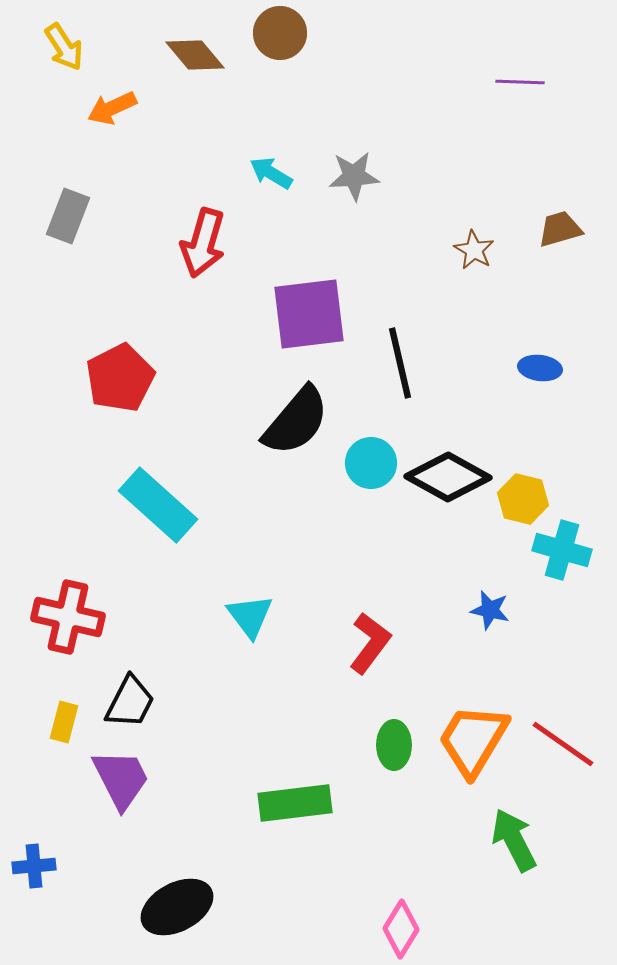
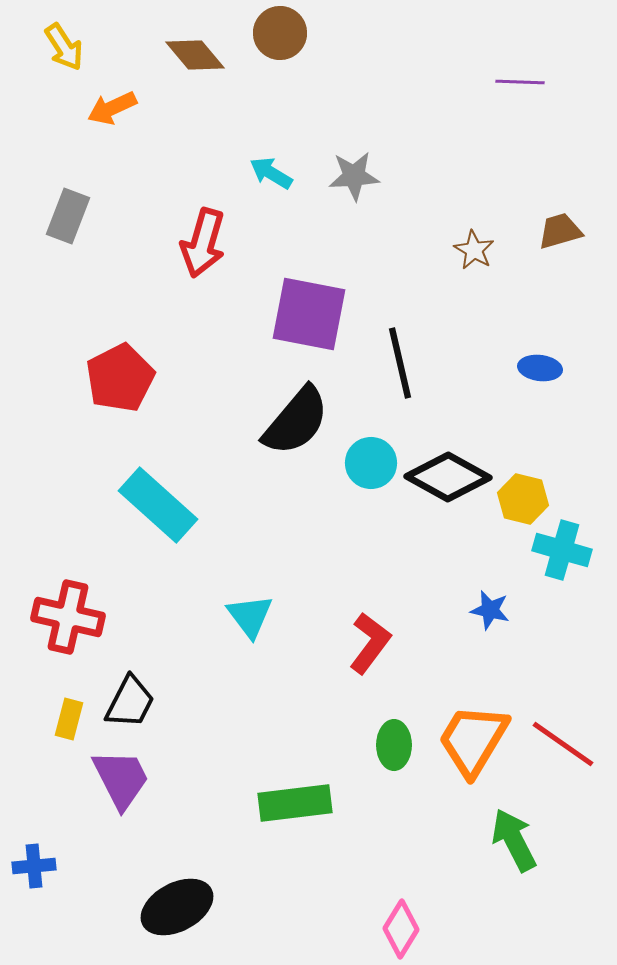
brown trapezoid: moved 2 px down
purple square: rotated 18 degrees clockwise
yellow rectangle: moved 5 px right, 3 px up
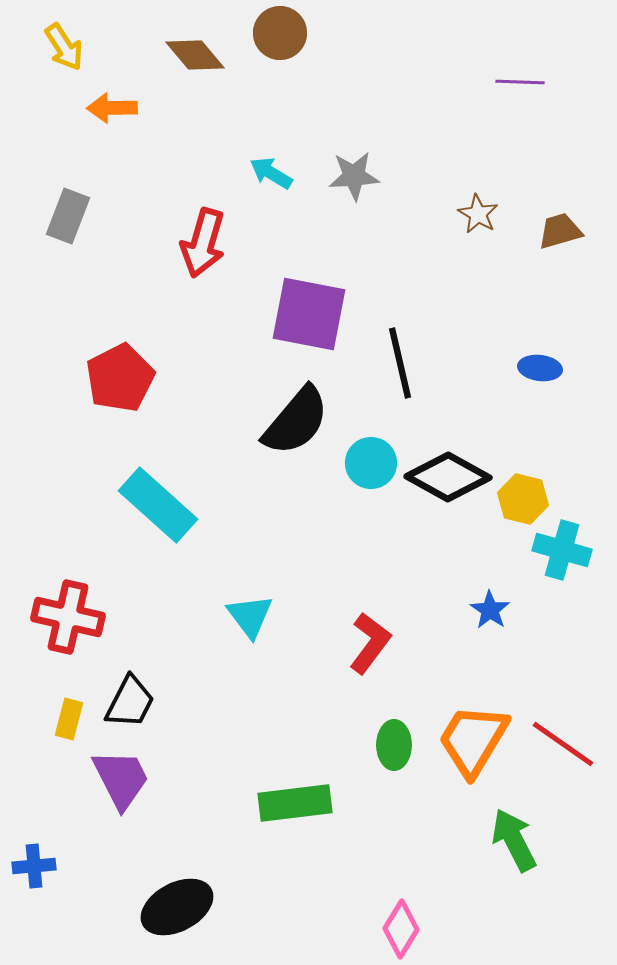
orange arrow: rotated 24 degrees clockwise
brown star: moved 4 px right, 36 px up
blue star: rotated 21 degrees clockwise
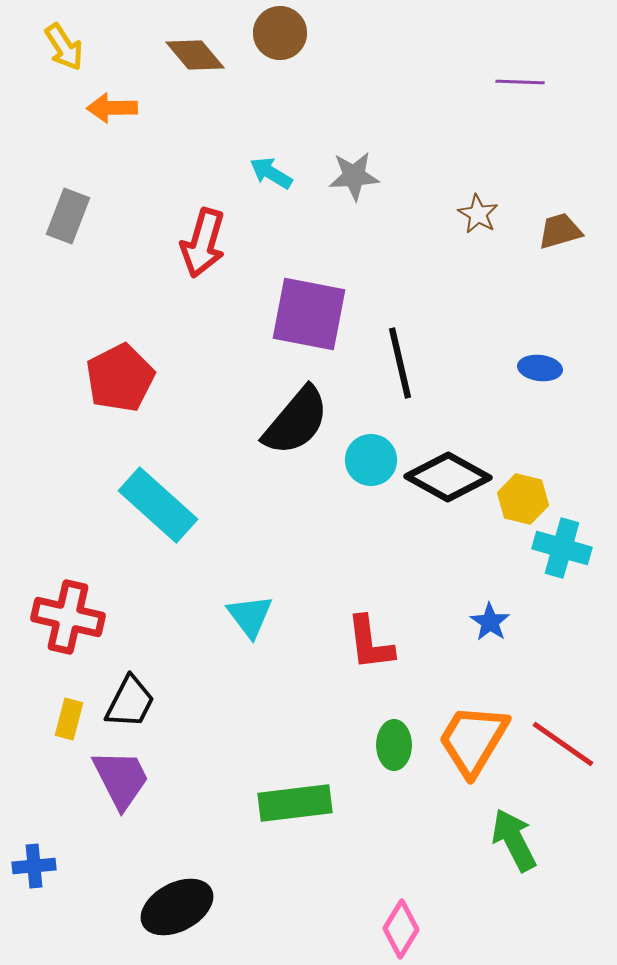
cyan circle: moved 3 px up
cyan cross: moved 2 px up
blue star: moved 12 px down
red L-shape: rotated 136 degrees clockwise
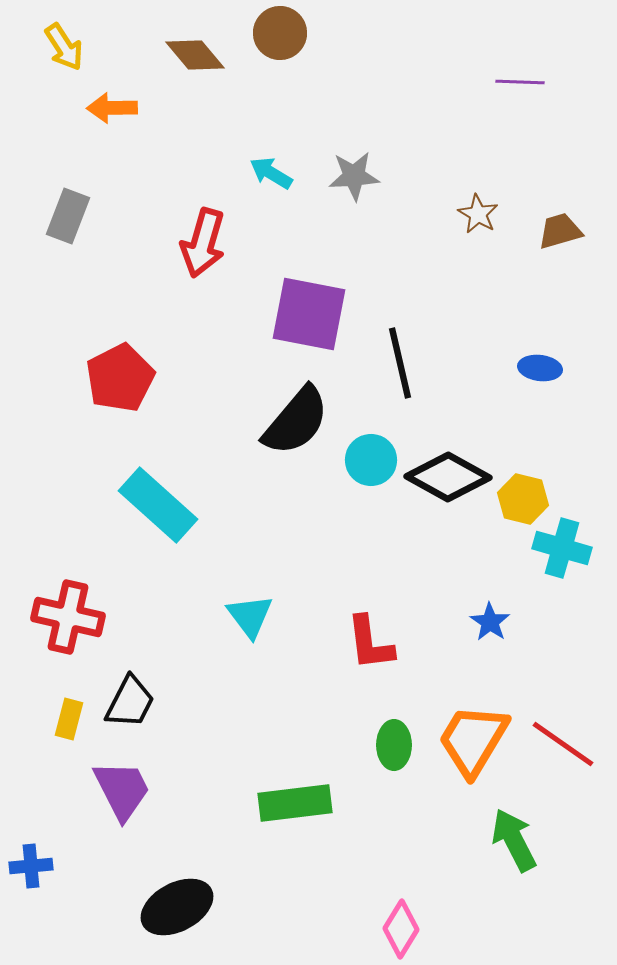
purple trapezoid: moved 1 px right, 11 px down
blue cross: moved 3 px left
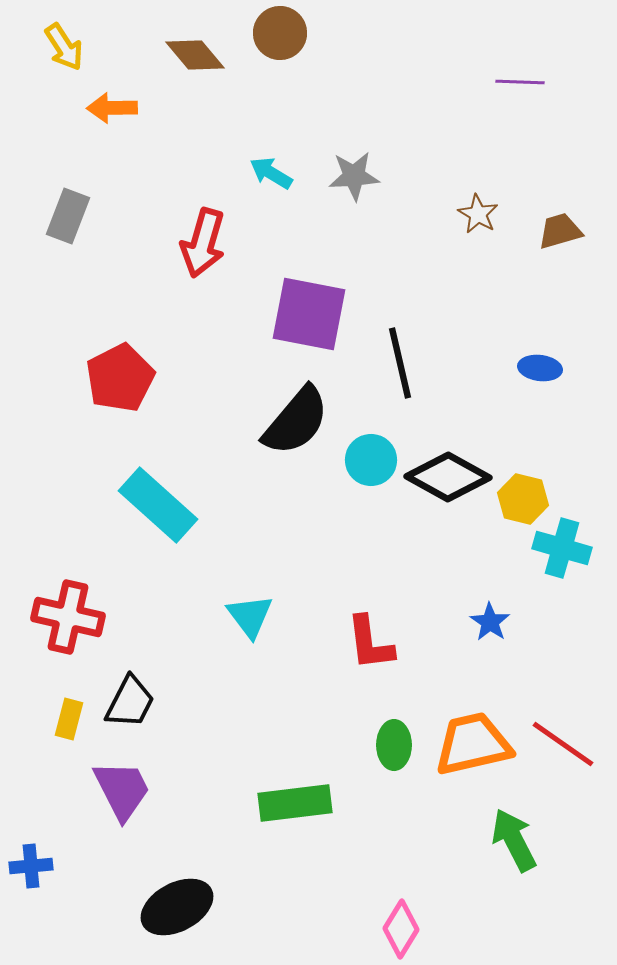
orange trapezoid: moved 4 px down; rotated 46 degrees clockwise
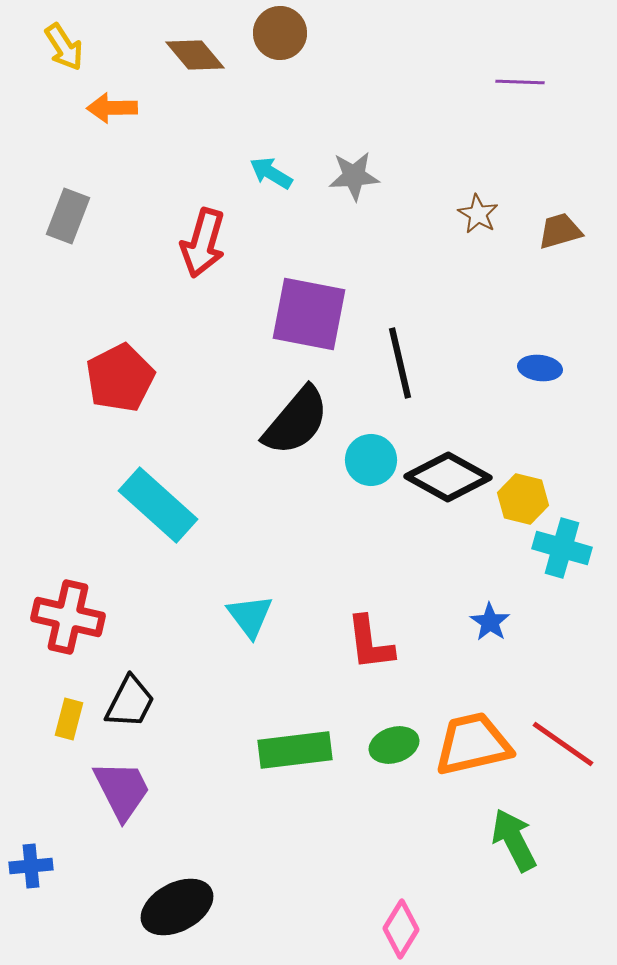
green ellipse: rotated 72 degrees clockwise
green rectangle: moved 53 px up
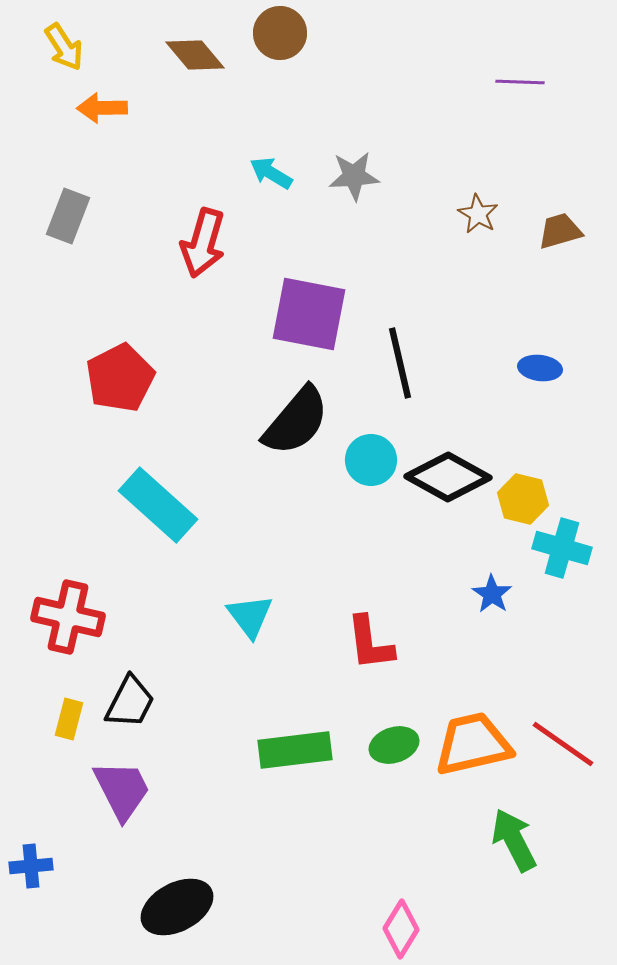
orange arrow: moved 10 px left
blue star: moved 2 px right, 28 px up
